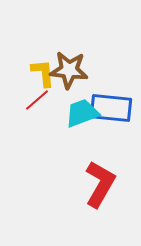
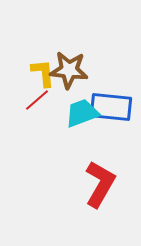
blue rectangle: moved 1 px up
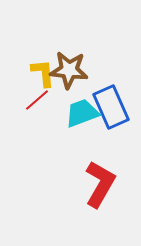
blue rectangle: rotated 60 degrees clockwise
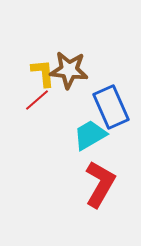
cyan trapezoid: moved 8 px right, 22 px down; rotated 9 degrees counterclockwise
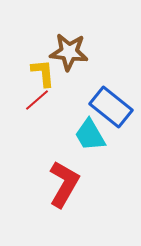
brown star: moved 18 px up
blue rectangle: rotated 27 degrees counterclockwise
cyan trapezoid: rotated 90 degrees counterclockwise
red L-shape: moved 36 px left
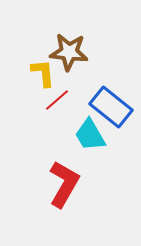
red line: moved 20 px right
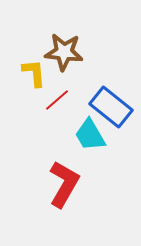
brown star: moved 5 px left
yellow L-shape: moved 9 px left
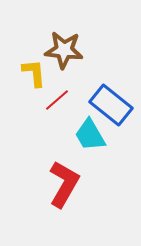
brown star: moved 2 px up
blue rectangle: moved 2 px up
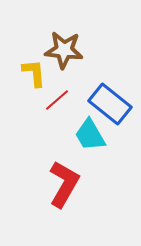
blue rectangle: moved 1 px left, 1 px up
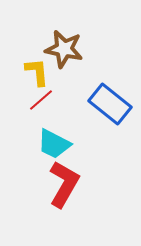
brown star: moved 1 px up; rotated 6 degrees clockwise
yellow L-shape: moved 3 px right, 1 px up
red line: moved 16 px left
cyan trapezoid: moved 36 px left, 9 px down; rotated 33 degrees counterclockwise
